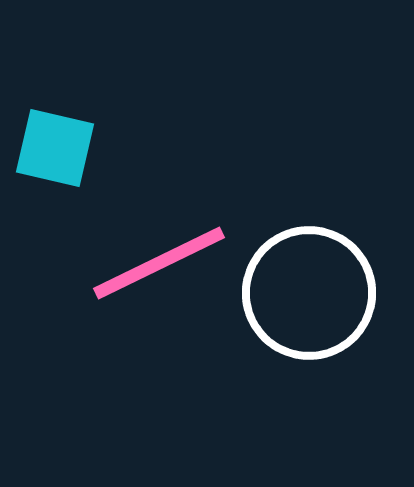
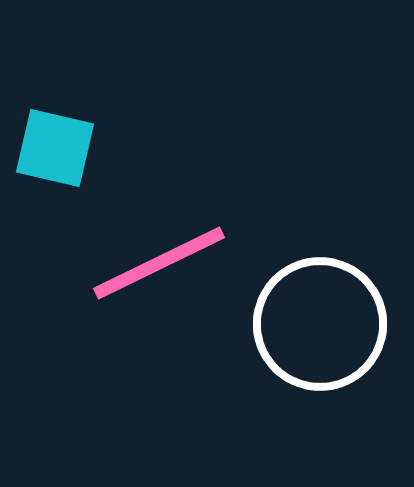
white circle: moved 11 px right, 31 px down
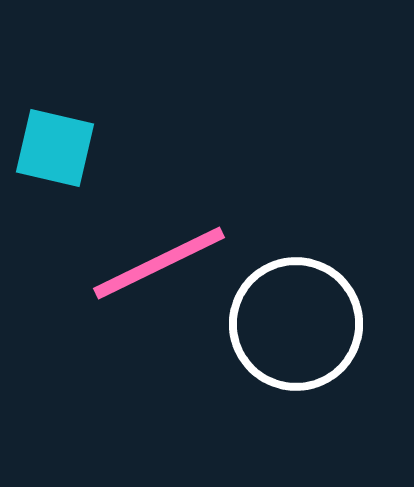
white circle: moved 24 px left
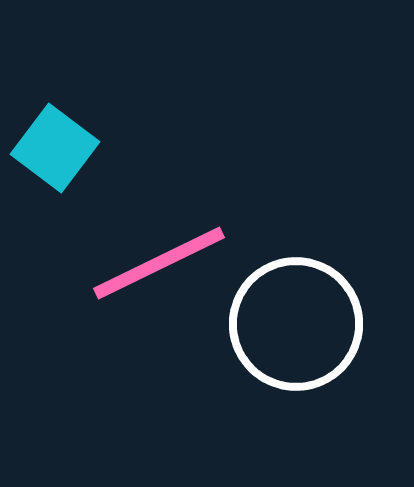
cyan square: rotated 24 degrees clockwise
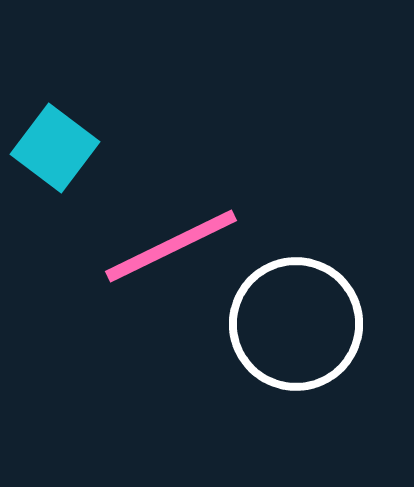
pink line: moved 12 px right, 17 px up
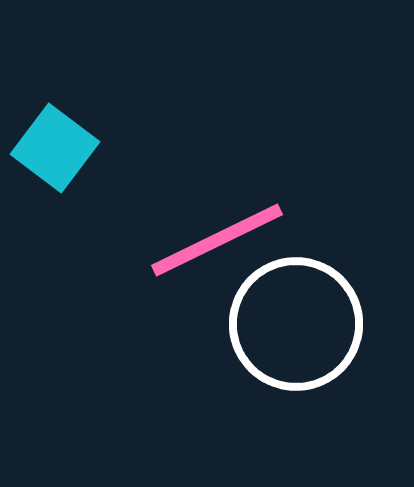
pink line: moved 46 px right, 6 px up
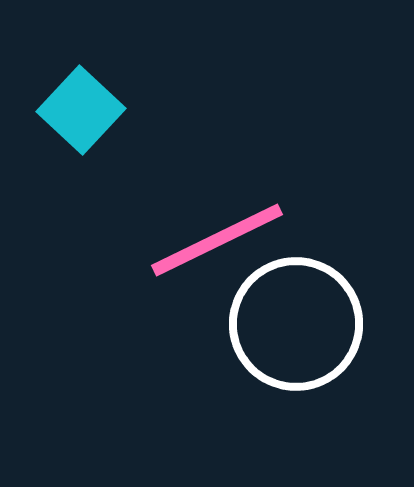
cyan square: moved 26 px right, 38 px up; rotated 6 degrees clockwise
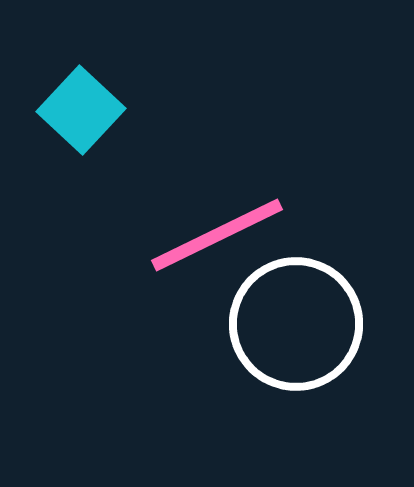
pink line: moved 5 px up
